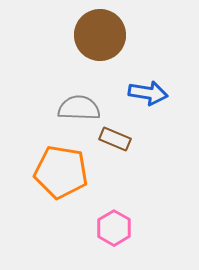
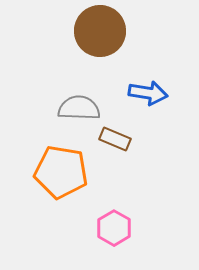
brown circle: moved 4 px up
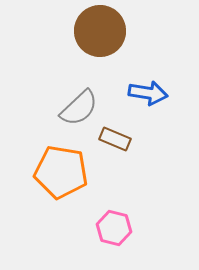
gray semicircle: rotated 135 degrees clockwise
pink hexagon: rotated 16 degrees counterclockwise
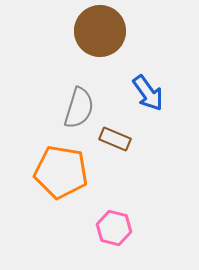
blue arrow: rotated 45 degrees clockwise
gray semicircle: rotated 30 degrees counterclockwise
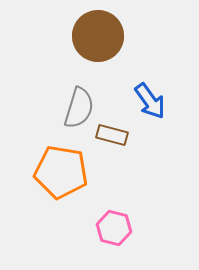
brown circle: moved 2 px left, 5 px down
blue arrow: moved 2 px right, 8 px down
brown rectangle: moved 3 px left, 4 px up; rotated 8 degrees counterclockwise
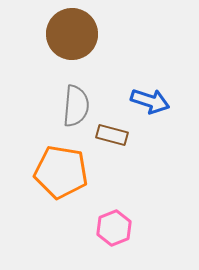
brown circle: moved 26 px left, 2 px up
blue arrow: rotated 36 degrees counterclockwise
gray semicircle: moved 3 px left, 2 px up; rotated 12 degrees counterclockwise
pink hexagon: rotated 24 degrees clockwise
